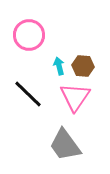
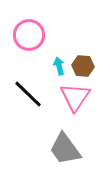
gray trapezoid: moved 4 px down
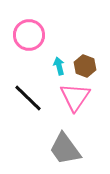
brown hexagon: moved 2 px right; rotated 15 degrees clockwise
black line: moved 4 px down
